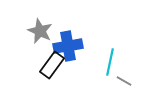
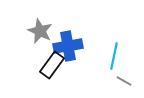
cyan line: moved 4 px right, 6 px up
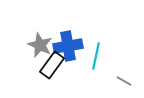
gray star: moved 14 px down
cyan line: moved 18 px left
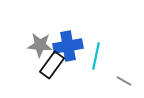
gray star: rotated 20 degrees counterclockwise
